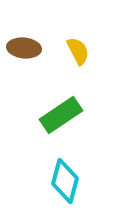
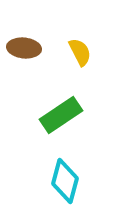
yellow semicircle: moved 2 px right, 1 px down
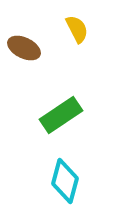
brown ellipse: rotated 20 degrees clockwise
yellow semicircle: moved 3 px left, 23 px up
